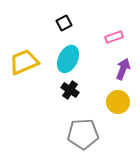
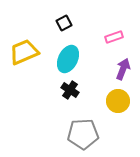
yellow trapezoid: moved 10 px up
yellow circle: moved 1 px up
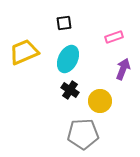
black square: rotated 21 degrees clockwise
yellow circle: moved 18 px left
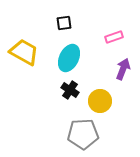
yellow trapezoid: rotated 52 degrees clockwise
cyan ellipse: moved 1 px right, 1 px up
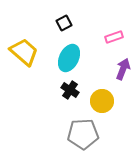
black square: rotated 21 degrees counterclockwise
yellow trapezoid: rotated 12 degrees clockwise
yellow circle: moved 2 px right
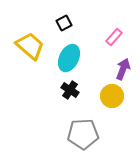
pink rectangle: rotated 30 degrees counterclockwise
yellow trapezoid: moved 6 px right, 6 px up
yellow circle: moved 10 px right, 5 px up
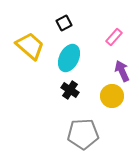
purple arrow: moved 1 px left, 2 px down; rotated 45 degrees counterclockwise
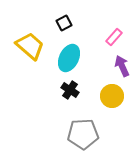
purple arrow: moved 5 px up
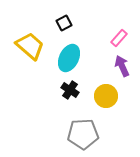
pink rectangle: moved 5 px right, 1 px down
yellow circle: moved 6 px left
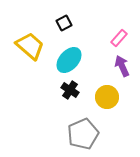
cyan ellipse: moved 2 px down; rotated 16 degrees clockwise
yellow circle: moved 1 px right, 1 px down
gray pentagon: rotated 20 degrees counterclockwise
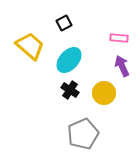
pink rectangle: rotated 54 degrees clockwise
yellow circle: moved 3 px left, 4 px up
